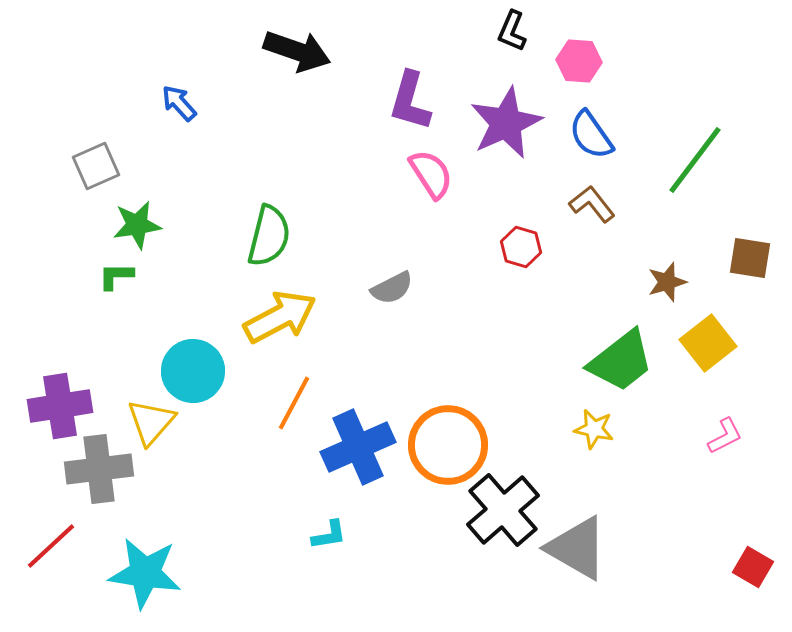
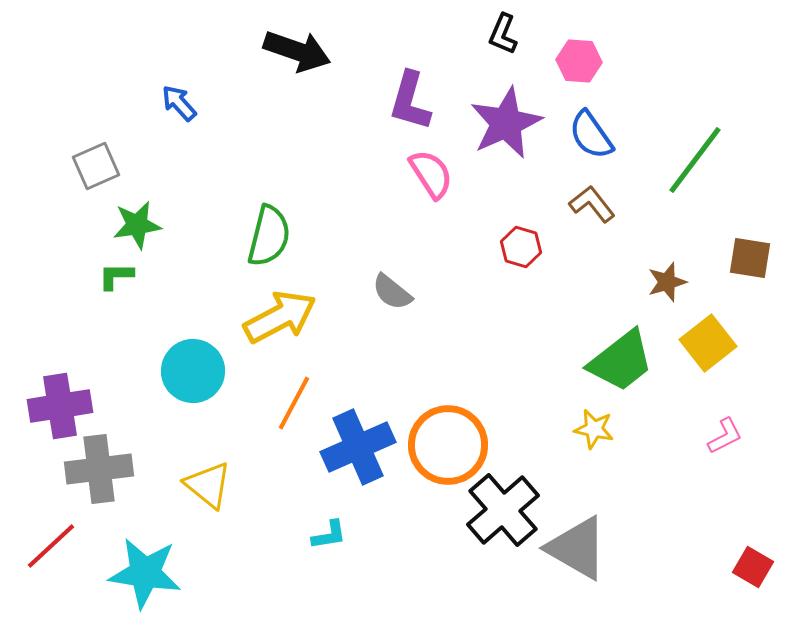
black L-shape: moved 9 px left, 3 px down
gray semicircle: moved 4 px down; rotated 66 degrees clockwise
yellow triangle: moved 57 px right, 63 px down; rotated 32 degrees counterclockwise
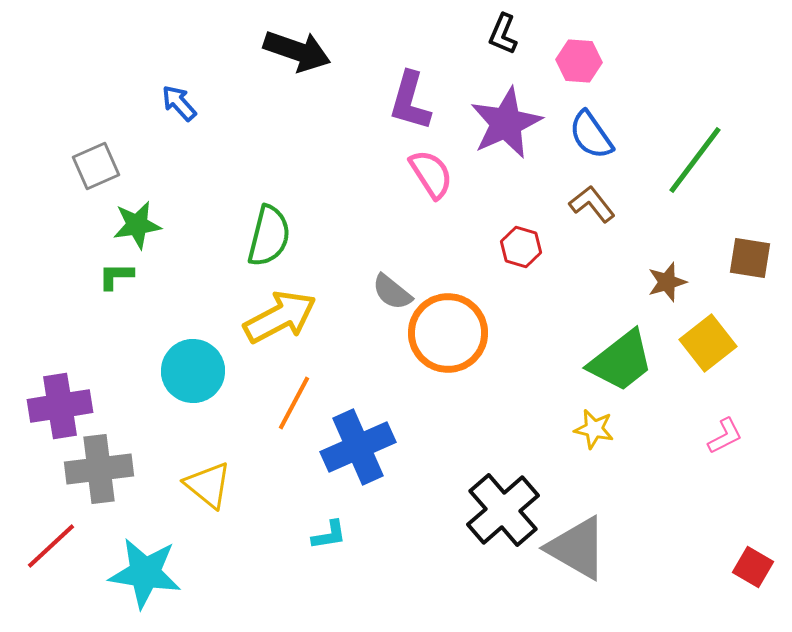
orange circle: moved 112 px up
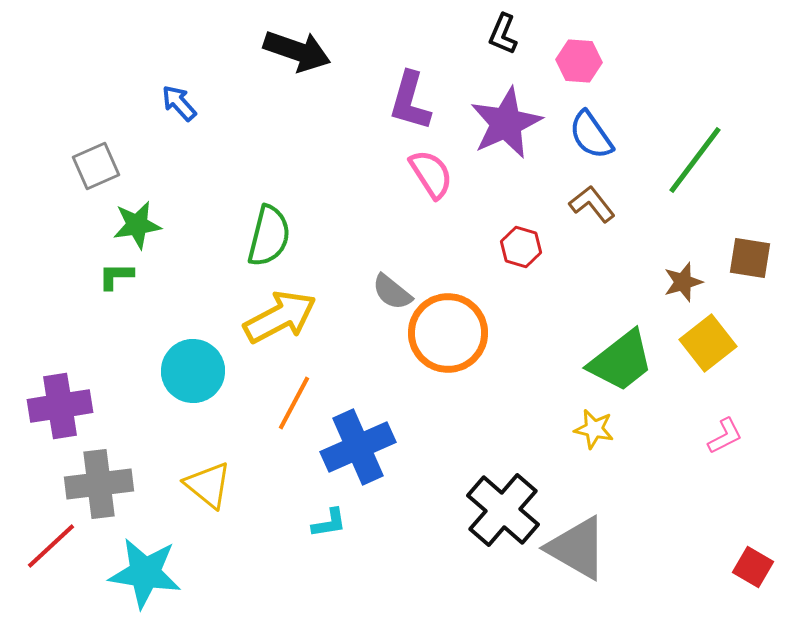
brown star: moved 16 px right
gray cross: moved 15 px down
black cross: rotated 8 degrees counterclockwise
cyan L-shape: moved 12 px up
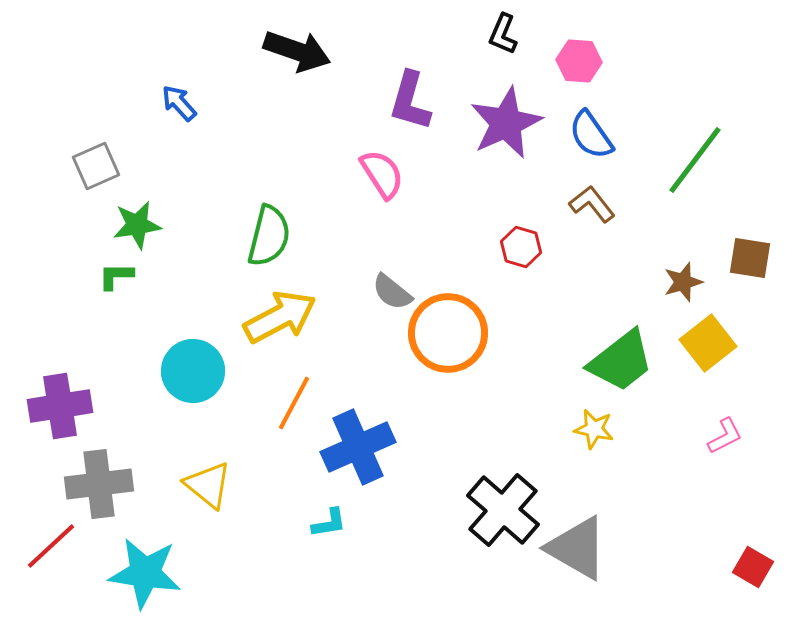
pink semicircle: moved 49 px left
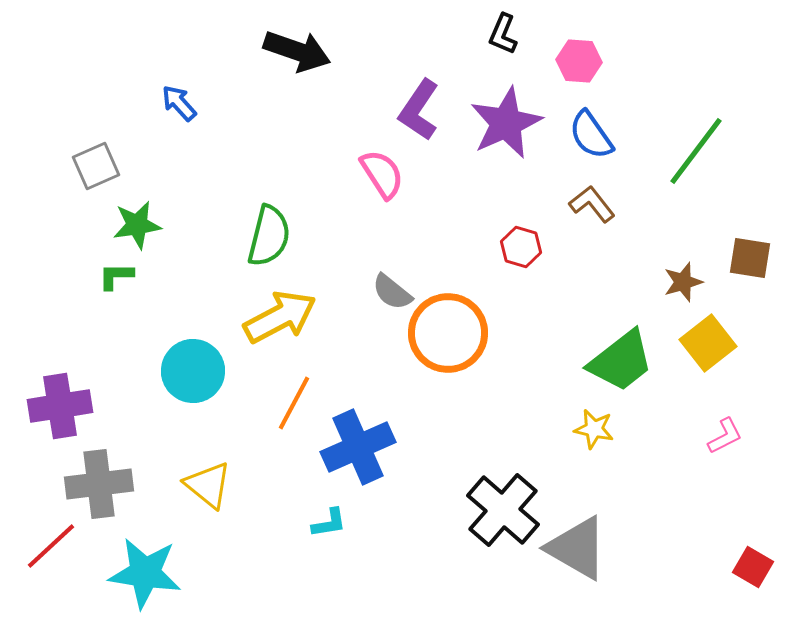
purple L-shape: moved 9 px right, 9 px down; rotated 18 degrees clockwise
green line: moved 1 px right, 9 px up
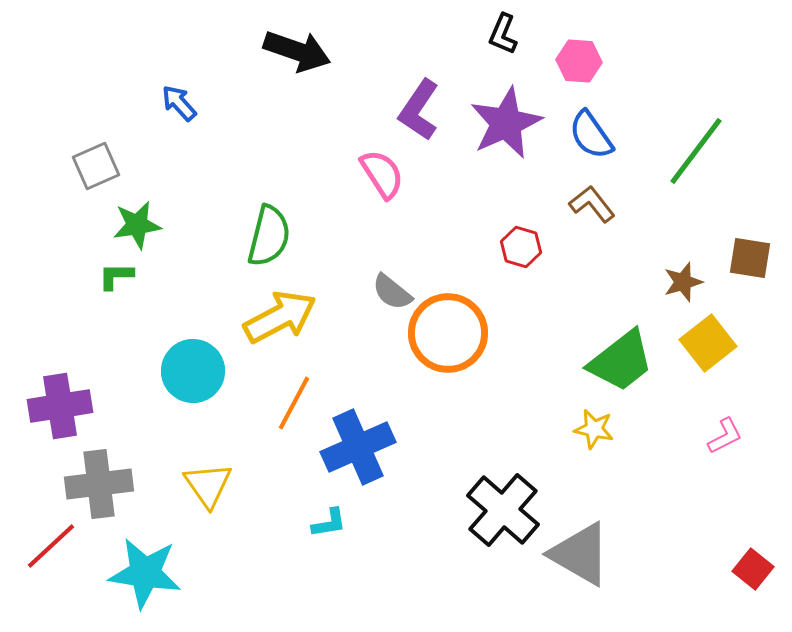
yellow triangle: rotated 16 degrees clockwise
gray triangle: moved 3 px right, 6 px down
red square: moved 2 px down; rotated 9 degrees clockwise
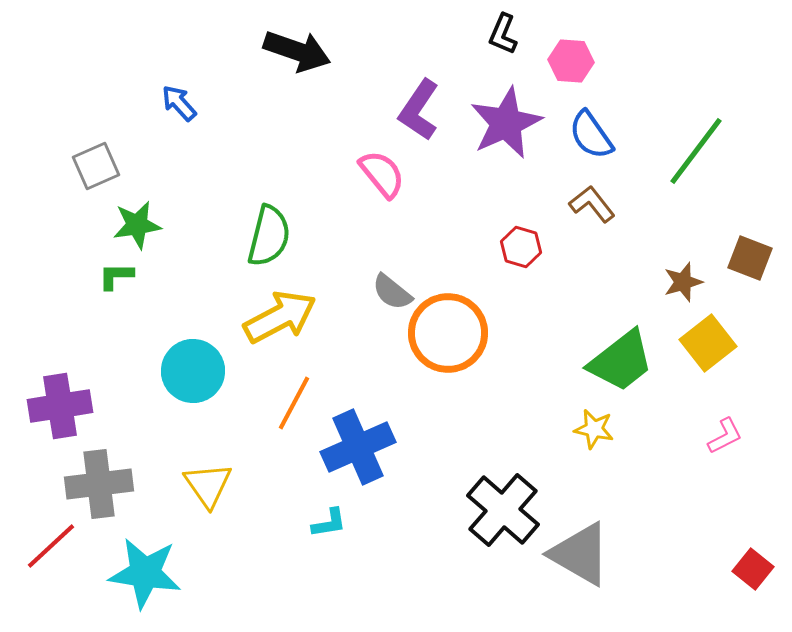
pink hexagon: moved 8 px left
pink semicircle: rotated 6 degrees counterclockwise
brown square: rotated 12 degrees clockwise
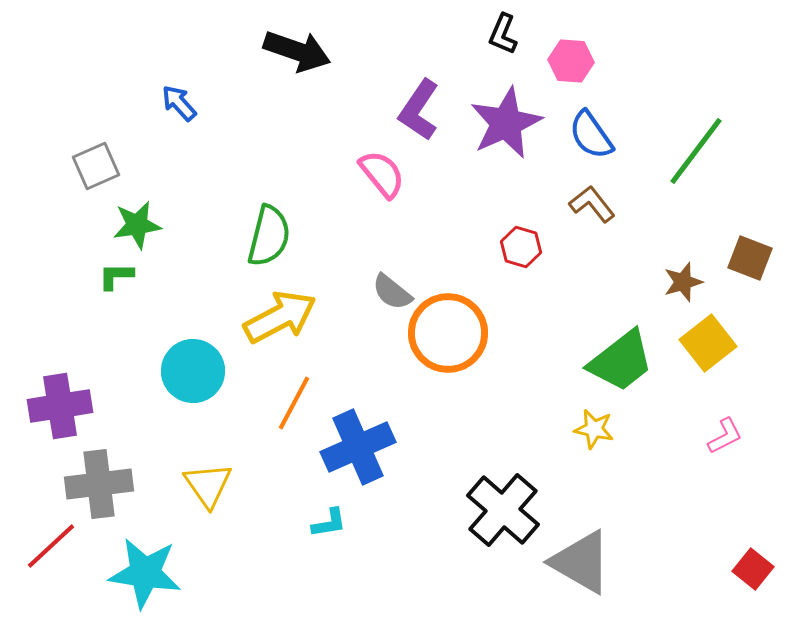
gray triangle: moved 1 px right, 8 px down
